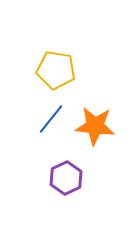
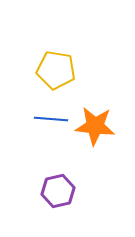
blue line: rotated 56 degrees clockwise
purple hexagon: moved 8 px left, 13 px down; rotated 12 degrees clockwise
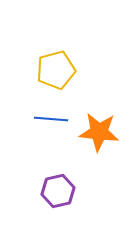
yellow pentagon: rotated 24 degrees counterclockwise
orange star: moved 4 px right, 6 px down
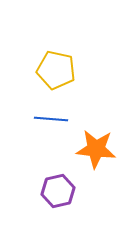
yellow pentagon: rotated 27 degrees clockwise
orange star: moved 3 px left, 17 px down
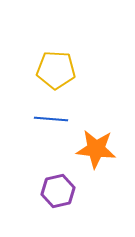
yellow pentagon: rotated 9 degrees counterclockwise
